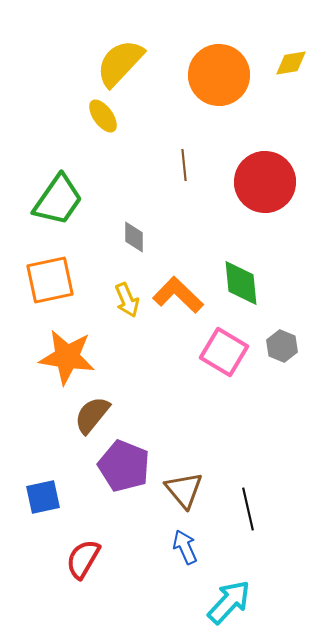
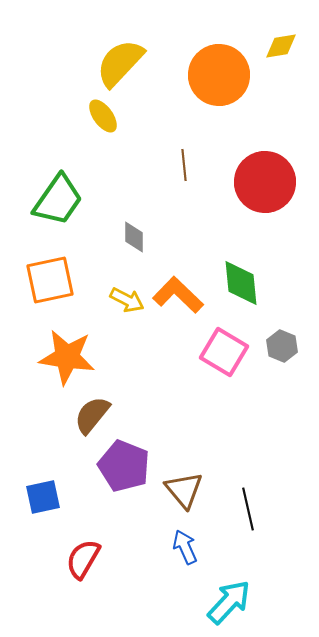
yellow diamond: moved 10 px left, 17 px up
yellow arrow: rotated 40 degrees counterclockwise
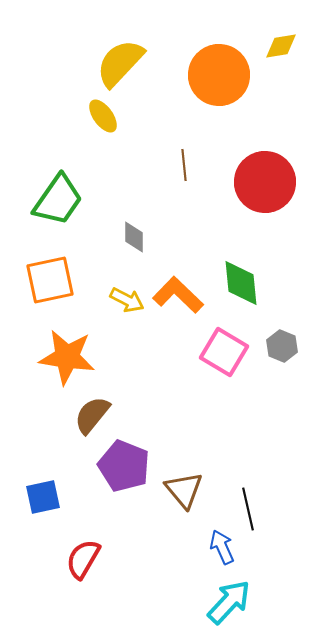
blue arrow: moved 37 px right
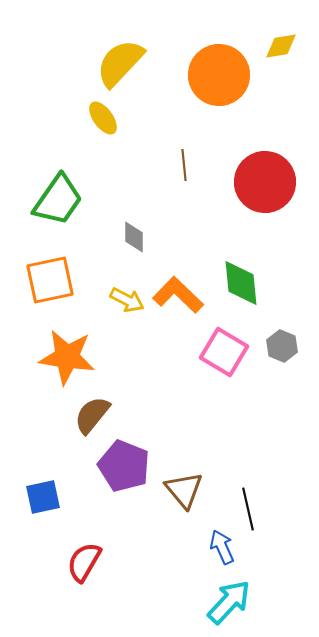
yellow ellipse: moved 2 px down
red semicircle: moved 1 px right, 3 px down
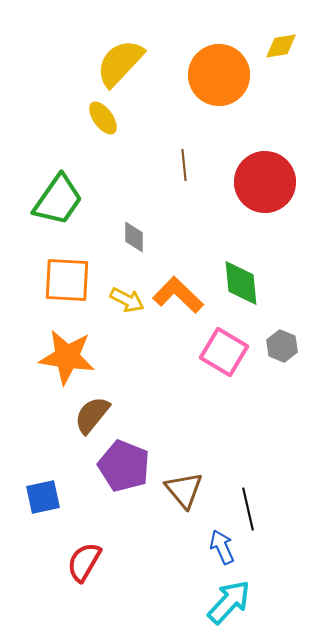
orange square: moved 17 px right; rotated 15 degrees clockwise
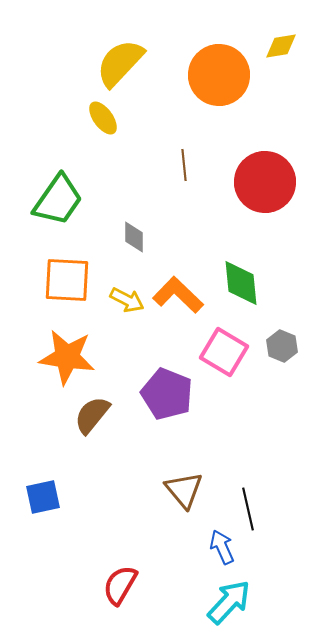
purple pentagon: moved 43 px right, 72 px up
red semicircle: moved 36 px right, 23 px down
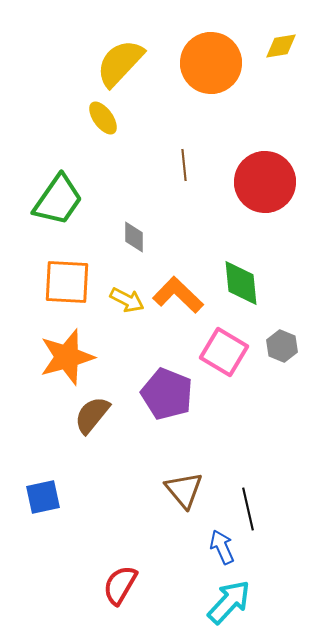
orange circle: moved 8 px left, 12 px up
orange square: moved 2 px down
orange star: rotated 24 degrees counterclockwise
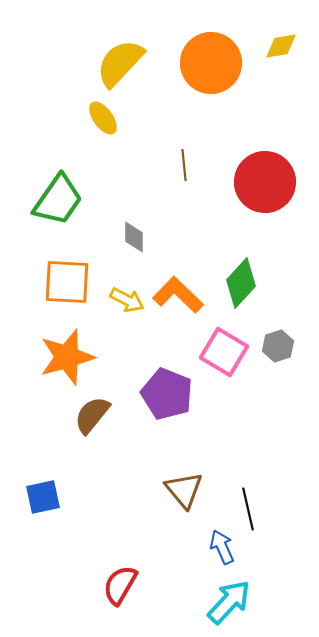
green diamond: rotated 48 degrees clockwise
gray hexagon: moved 4 px left; rotated 20 degrees clockwise
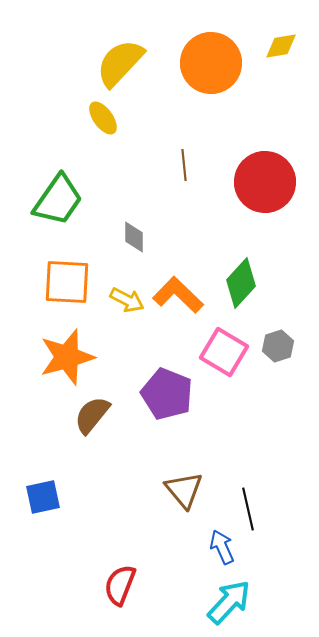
red semicircle: rotated 9 degrees counterclockwise
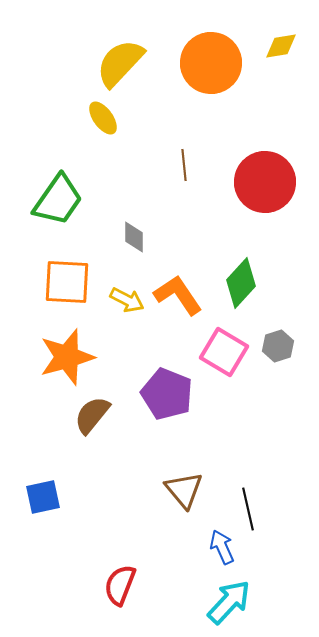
orange L-shape: rotated 12 degrees clockwise
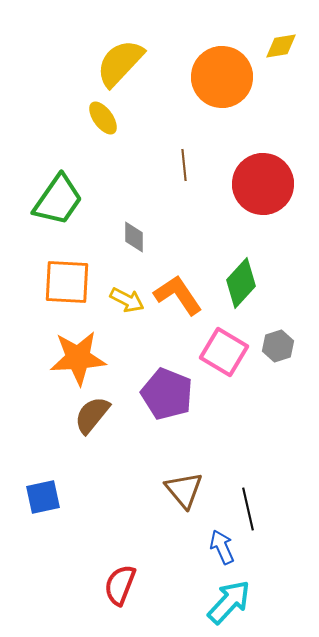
orange circle: moved 11 px right, 14 px down
red circle: moved 2 px left, 2 px down
orange star: moved 11 px right, 1 px down; rotated 12 degrees clockwise
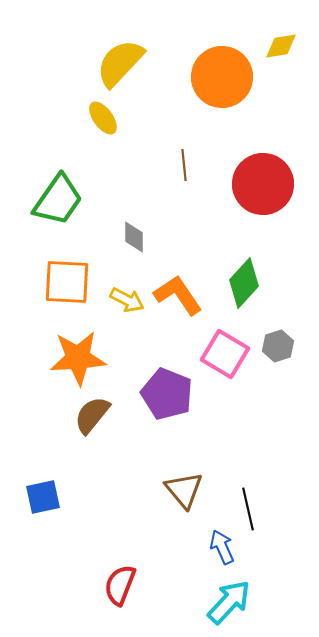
green diamond: moved 3 px right
pink square: moved 1 px right, 2 px down
